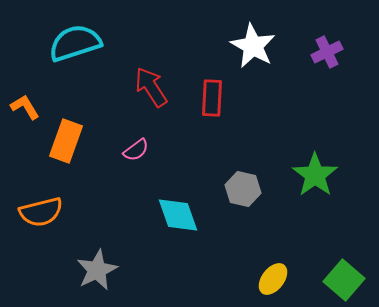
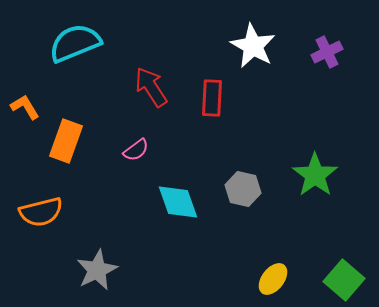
cyan semicircle: rotated 4 degrees counterclockwise
cyan diamond: moved 13 px up
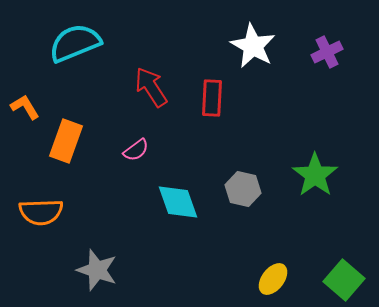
orange semicircle: rotated 12 degrees clockwise
gray star: rotated 27 degrees counterclockwise
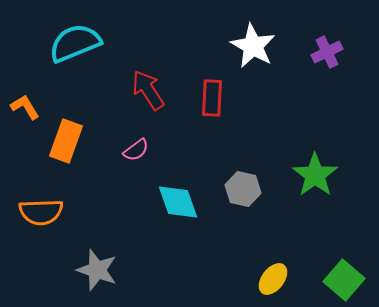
red arrow: moved 3 px left, 3 px down
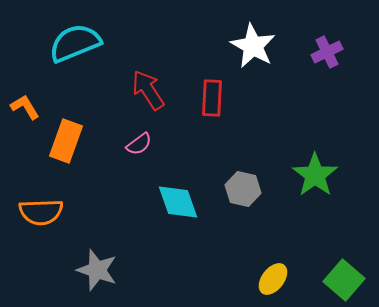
pink semicircle: moved 3 px right, 6 px up
